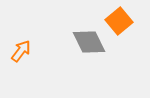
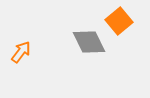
orange arrow: moved 1 px down
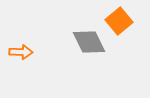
orange arrow: rotated 55 degrees clockwise
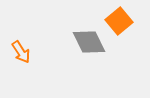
orange arrow: rotated 55 degrees clockwise
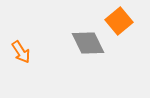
gray diamond: moved 1 px left, 1 px down
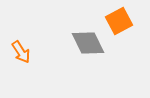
orange square: rotated 12 degrees clockwise
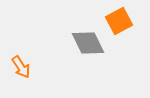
orange arrow: moved 15 px down
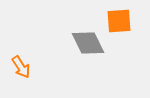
orange square: rotated 24 degrees clockwise
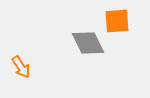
orange square: moved 2 px left
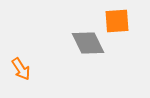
orange arrow: moved 2 px down
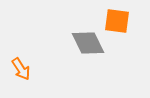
orange square: rotated 12 degrees clockwise
